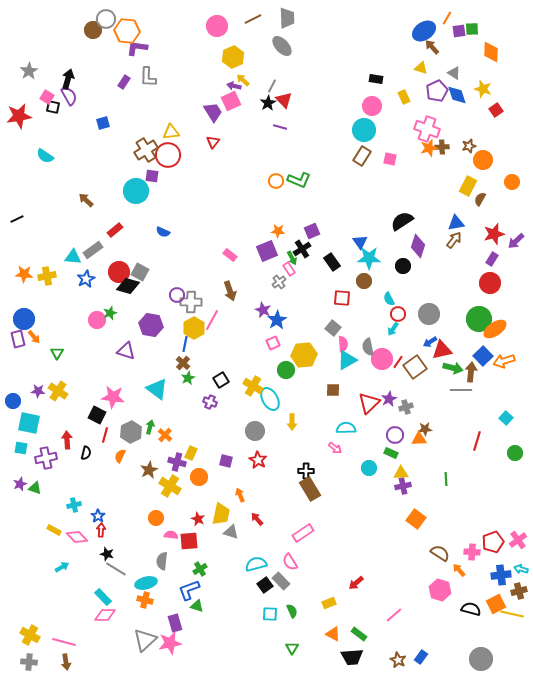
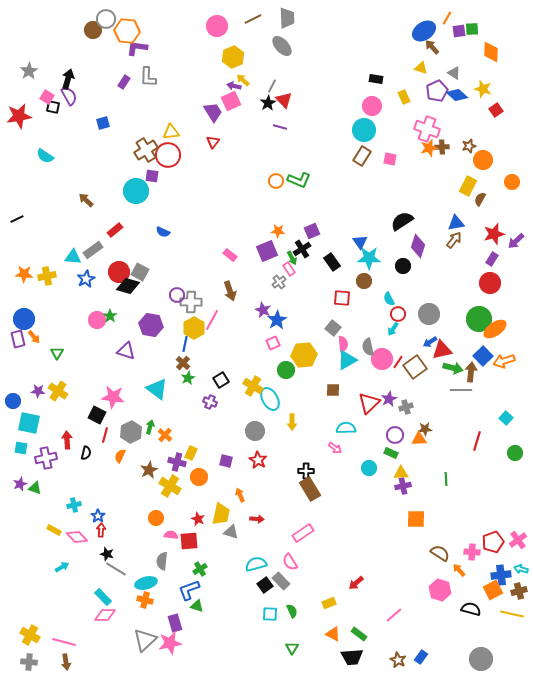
blue diamond at (457, 95): rotated 30 degrees counterclockwise
green star at (110, 313): moved 3 px down; rotated 16 degrees counterclockwise
red arrow at (257, 519): rotated 136 degrees clockwise
orange square at (416, 519): rotated 36 degrees counterclockwise
orange square at (496, 604): moved 3 px left, 14 px up
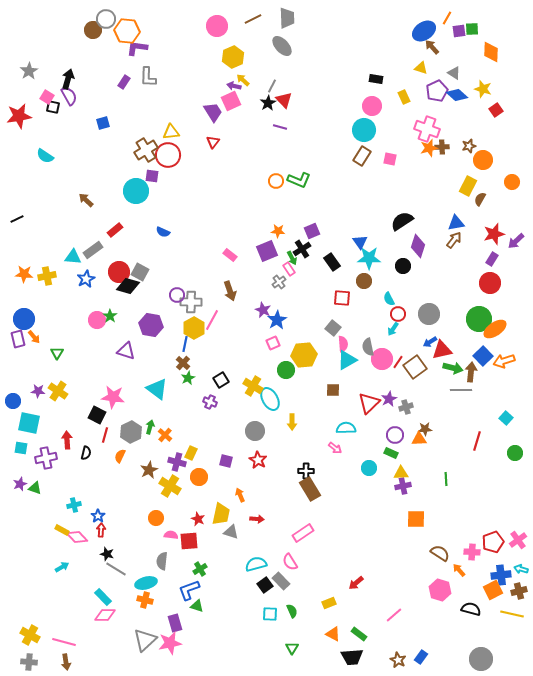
yellow rectangle at (54, 530): moved 8 px right
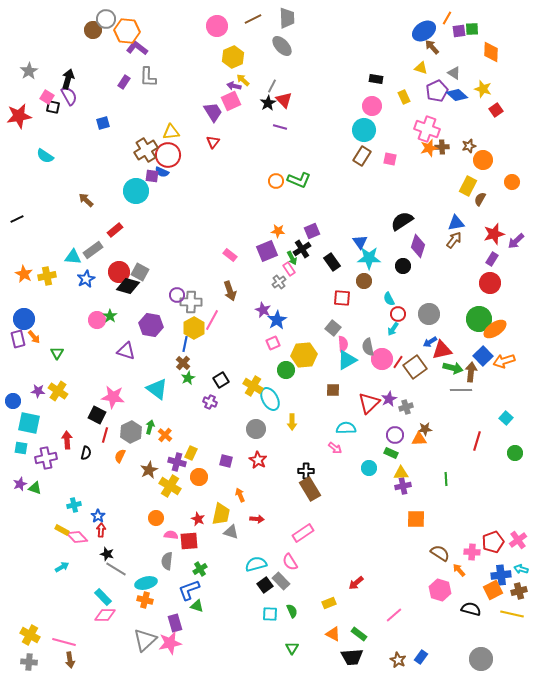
purple L-shape at (137, 48): rotated 30 degrees clockwise
blue semicircle at (163, 232): moved 1 px left, 60 px up
orange star at (24, 274): rotated 24 degrees clockwise
gray circle at (255, 431): moved 1 px right, 2 px up
gray semicircle at (162, 561): moved 5 px right
brown arrow at (66, 662): moved 4 px right, 2 px up
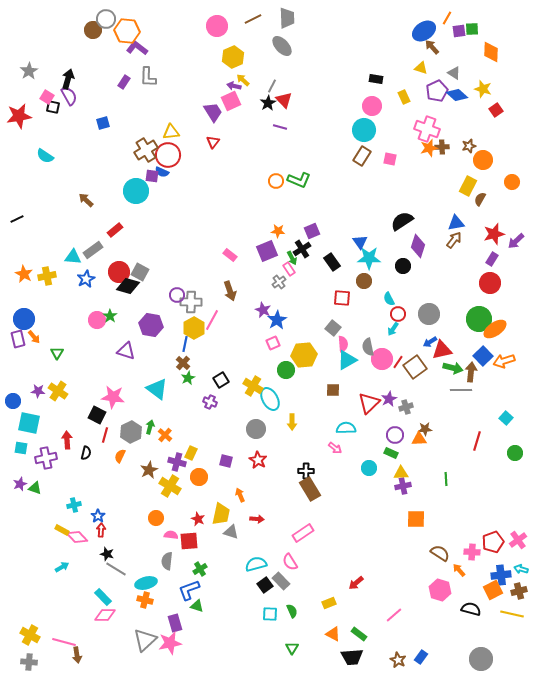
brown arrow at (70, 660): moved 7 px right, 5 px up
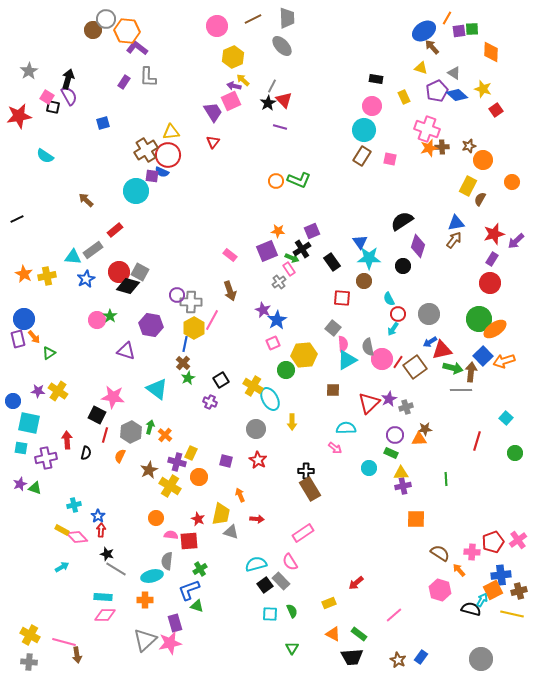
green arrow at (292, 258): rotated 40 degrees counterclockwise
green triangle at (57, 353): moved 8 px left; rotated 24 degrees clockwise
cyan arrow at (521, 569): moved 39 px left, 31 px down; rotated 104 degrees clockwise
cyan ellipse at (146, 583): moved 6 px right, 7 px up
cyan rectangle at (103, 597): rotated 42 degrees counterclockwise
orange cross at (145, 600): rotated 14 degrees counterclockwise
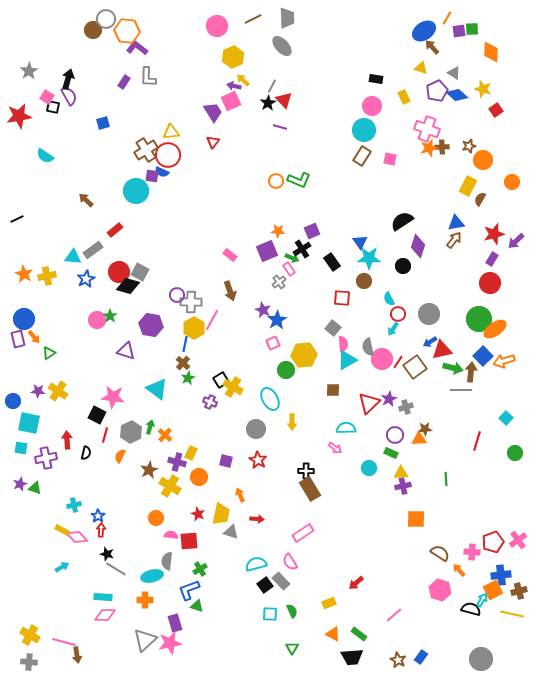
yellow cross at (253, 386): moved 20 px left, 1 px down
red star at (198, 519): moved 5 px up
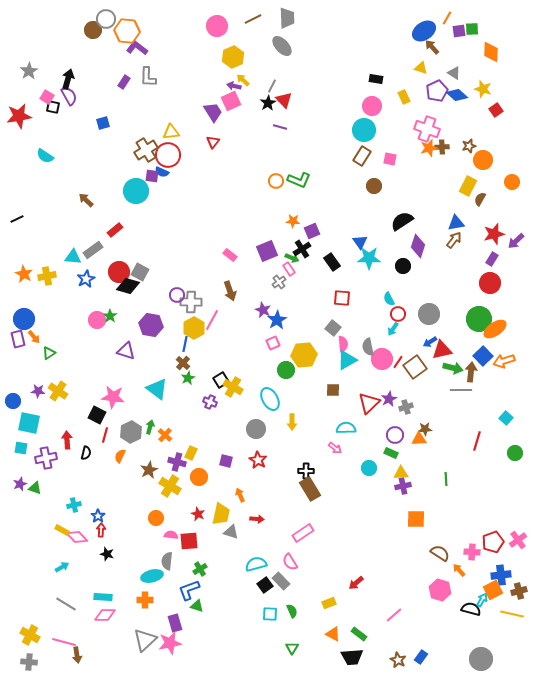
orange star at (278, 231): moved 15 px right, 10 px up
brown circle at (364, 281): moved 10 px right, 95 px up
gray line at (116, 569): moved 50 px left, 35 px down
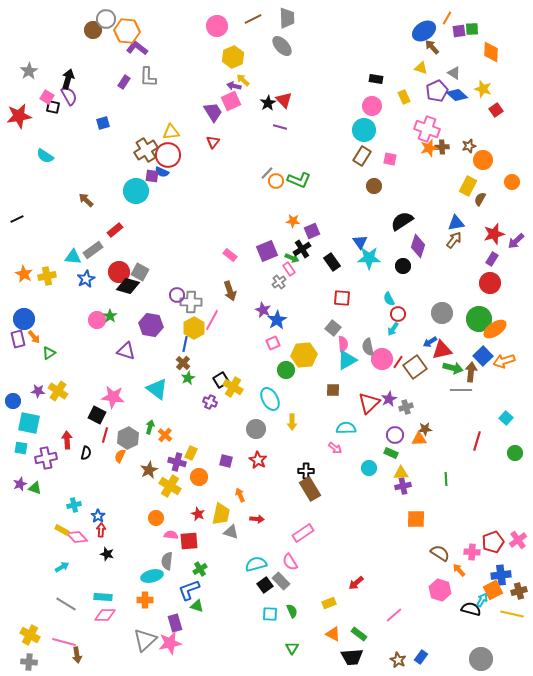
gray line at (272, 86): moved 5 px left, 87 px down; rotated 16 degrees clockwise
gray circle at (429, 314): moved 13 px right, 1 px up
gray hexagon at (131, 432): moved 3 px left, 6 px down
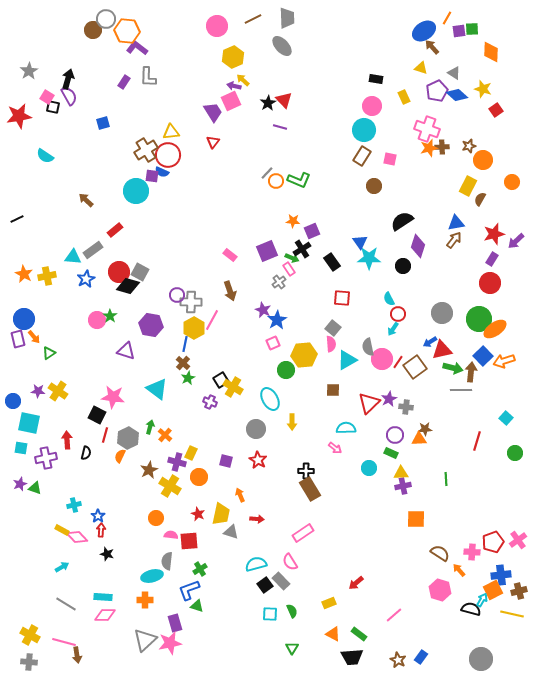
pink semicircle at (343, 344): moved 12 px left
gray cross at (406, 407): rotated 24 degrees clockwise
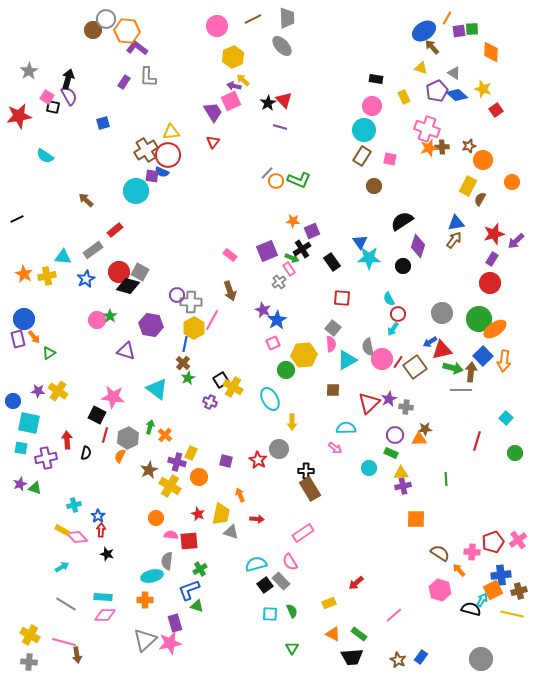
cyan triangle at (73, 257): moved 10 px left
orange arrow at (504, 361): rotated 65 degrees counterclockwise
gray circle at (256, 429): moved 23 px right, 20 px down
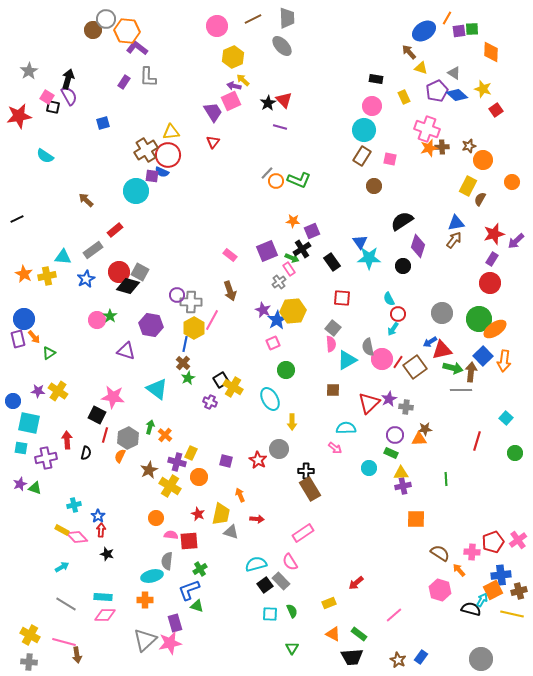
brown arrow at (432, 47): moved 23 px left, 5 px down
yellow hexagon at (304, 355): moved 11 px left, 44 px up
